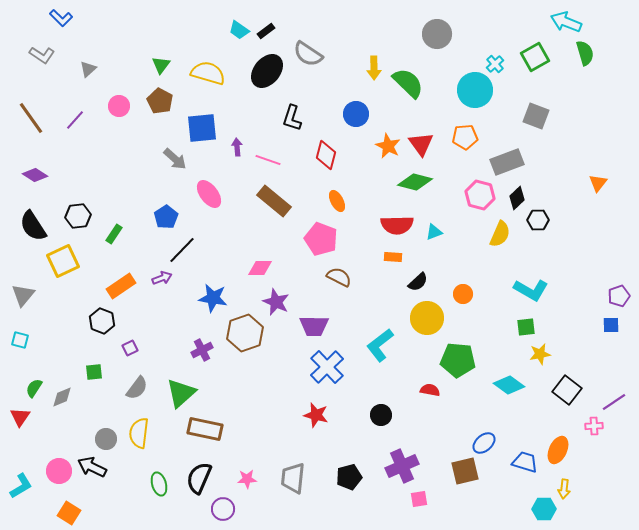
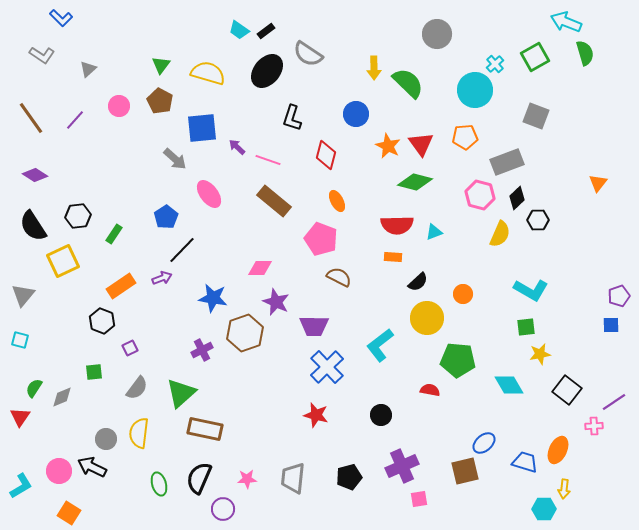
purple arrow at (237, 147): rotated 42 degrees counterclockwise
cyan diamond at (509, 385): rotated 24 degrees clockwise
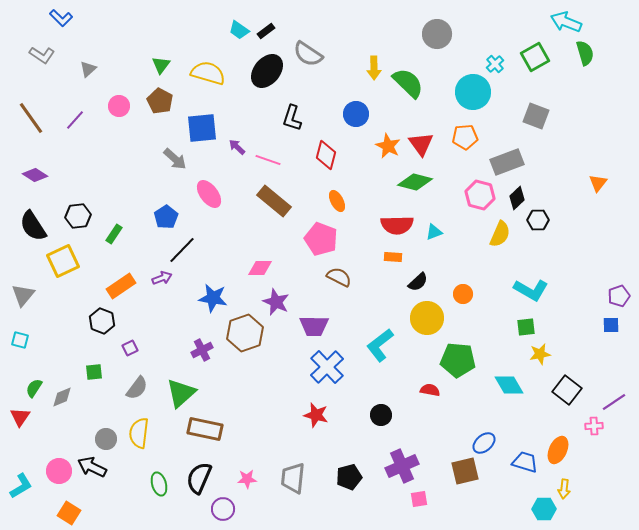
cyan circle at (475, 90): moved 2 px left, 2 px down
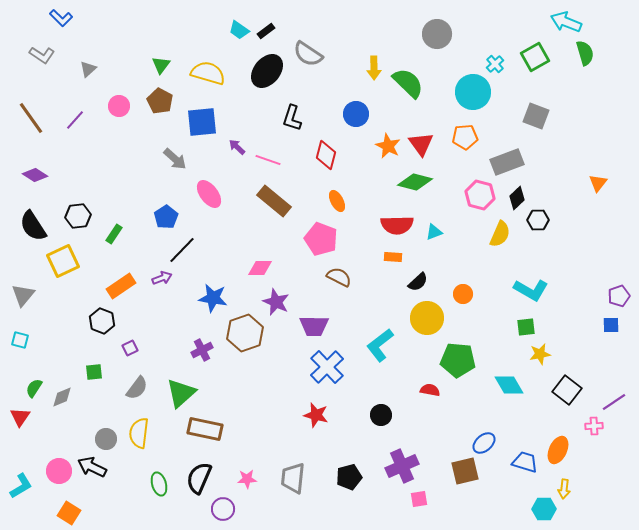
blue square at (202, 128): moved 6 px up
